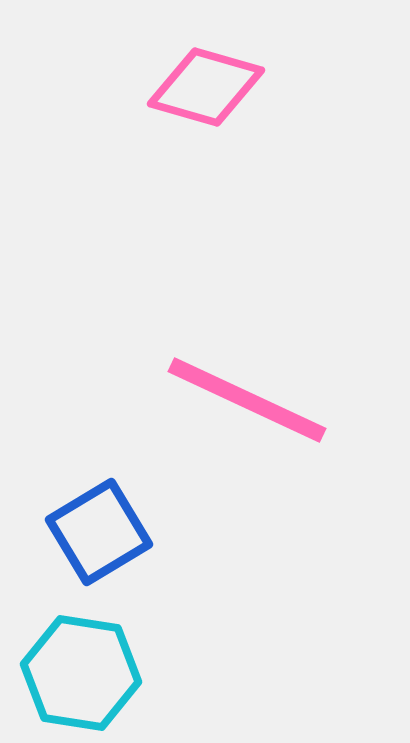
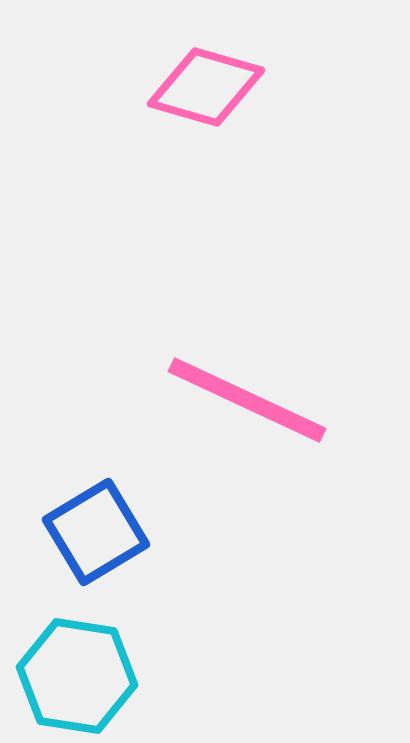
blue square: moved 3 px left
cyan hexagon: moved 4 px left, 3 px down
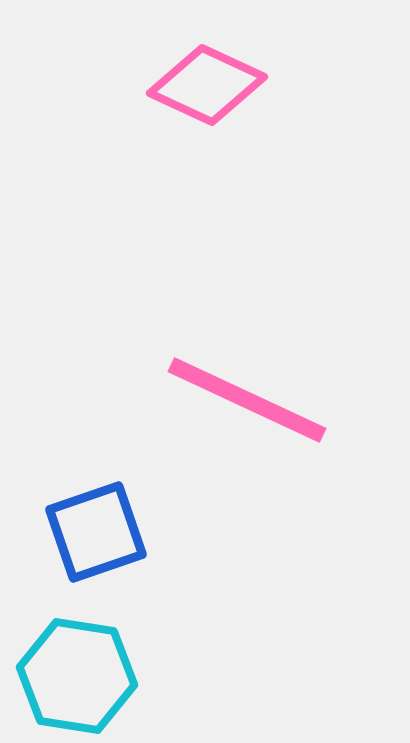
pink diamond: moved 1 px right, 2 px up; rotated 9 degrees clockwise
blue square: rotated 12 degrees clockwise
